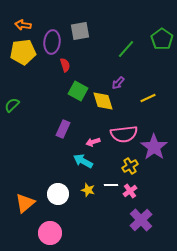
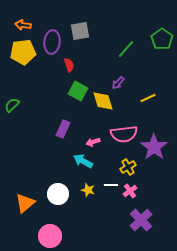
red semicircle: moved 4 px right
yellow cross: moved 2 px left, 1 px down
pink circle: moved 3 px down
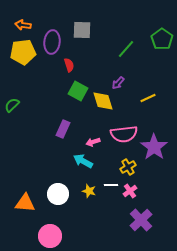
gray square: moved 2 px right, 1 px up; rotated 12 degrees clockwise
yellow star: moved 1 px right, 1 px down
orange triangle: rotated 45 degrees clockwise
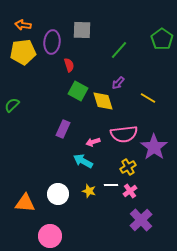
green line: moved 7 px left, 1 px down
yellow line: rotated 56 degrees clockwise
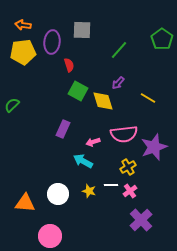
purple star: rotated 16 degrees clockwise
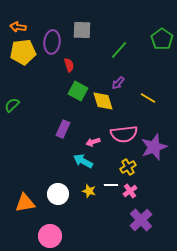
orange arrow: moved 5 px left, 2 px down
orange triangle: rotated 15 degrees counterclockwise
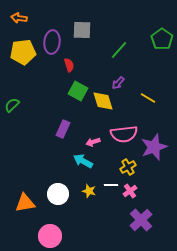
orange arrow: moved 1 px right, 9 px up
